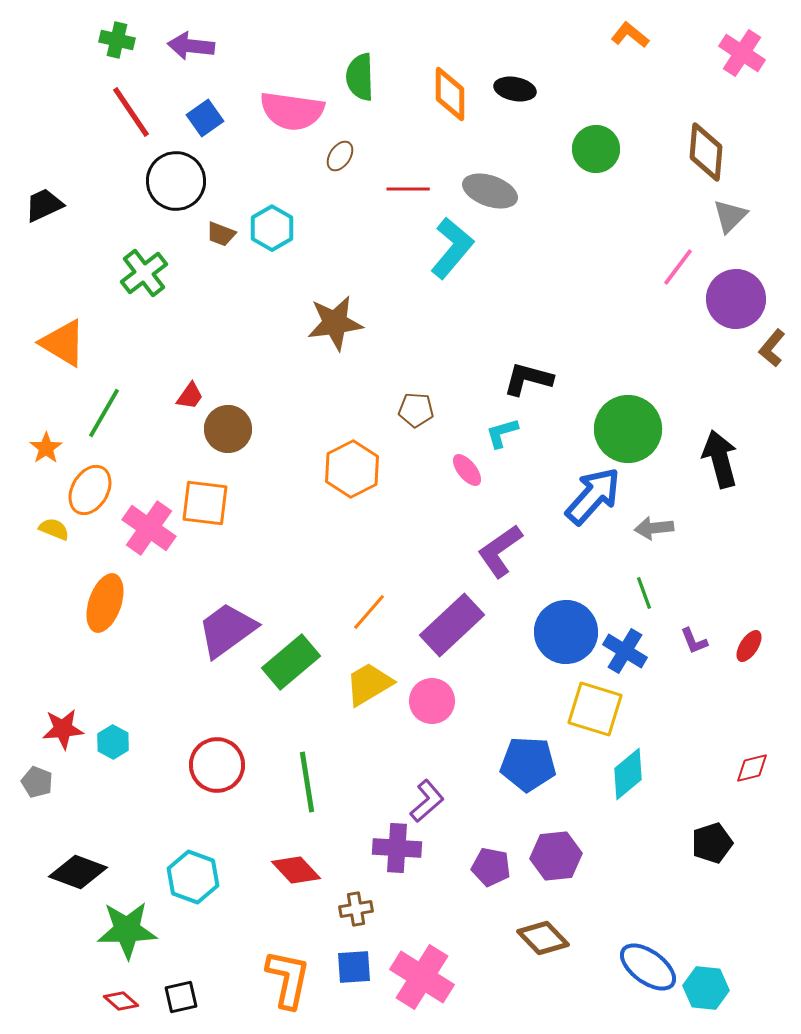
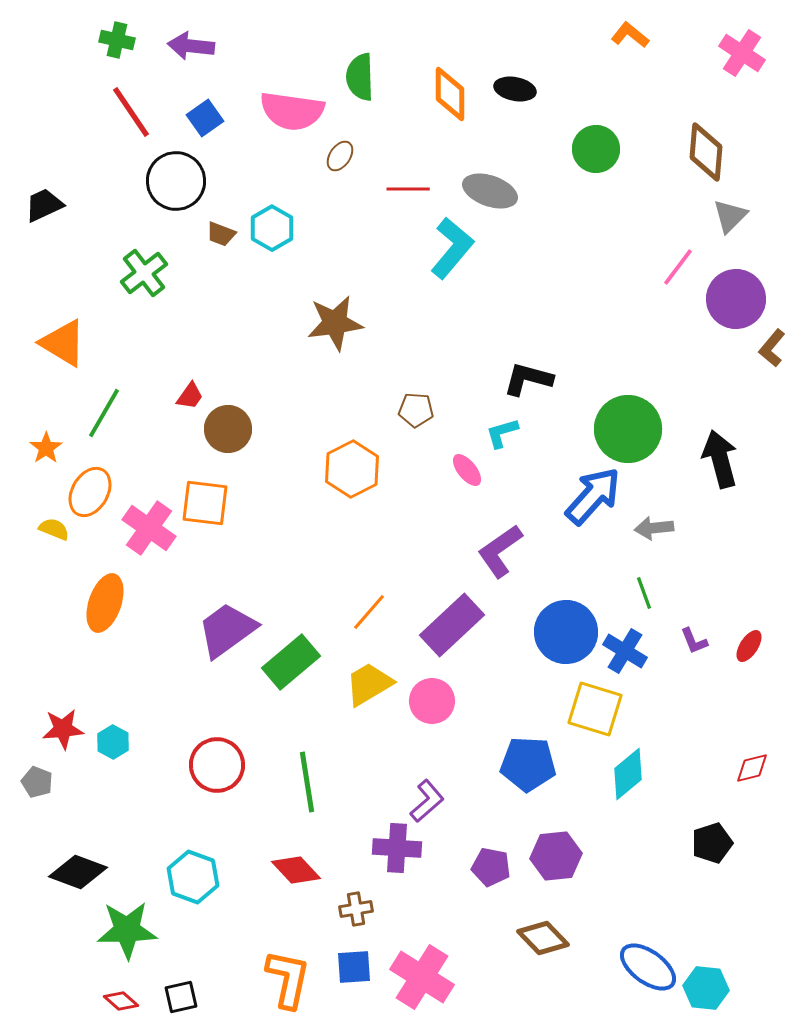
orange ellipse at (90, 490): moved 2 px down
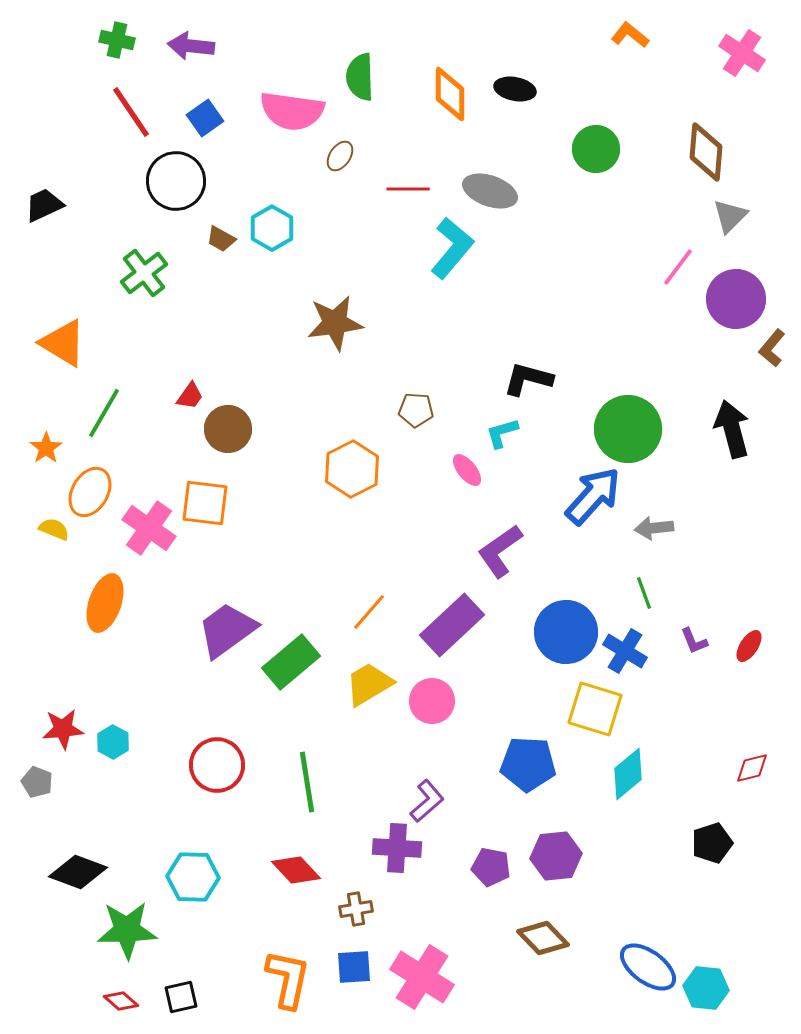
brown trapezoid at (221, 234): moved 5 px down; rotated 8 degrees clockwise
black arrow at (720, 459): moved 12 px right, 30 px up
cyan hexagon at (193, 877): rotated 18 degrees counterclockwise
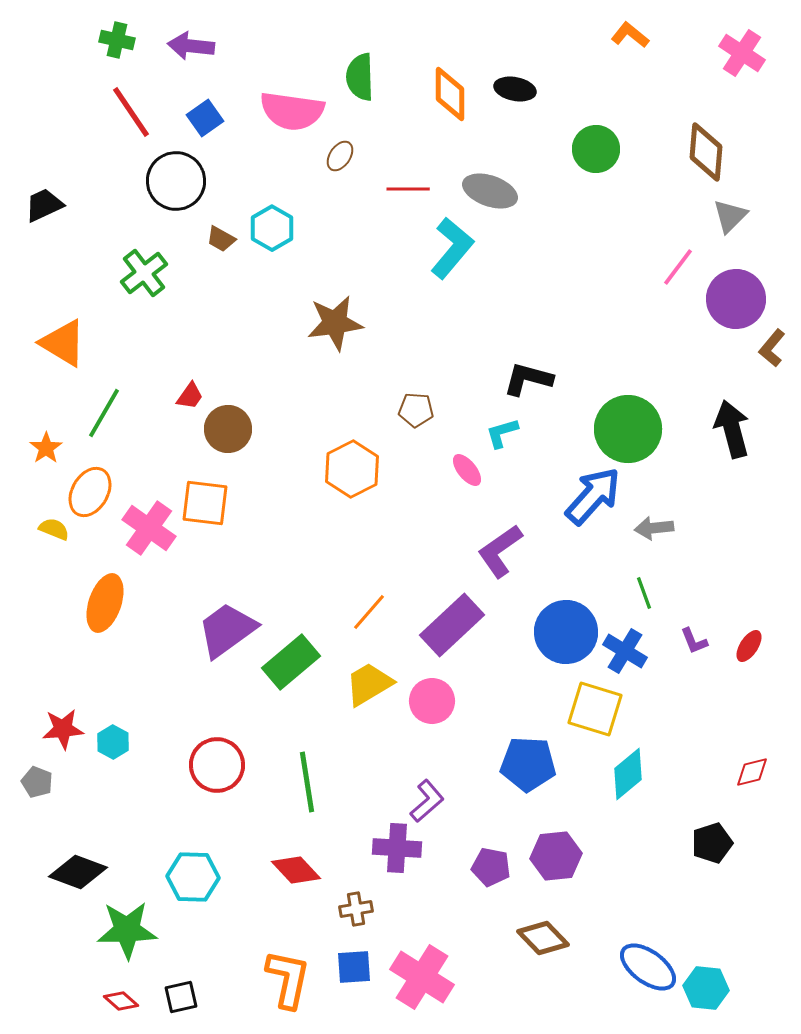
red diamond at (752, 768): moved 4 px down
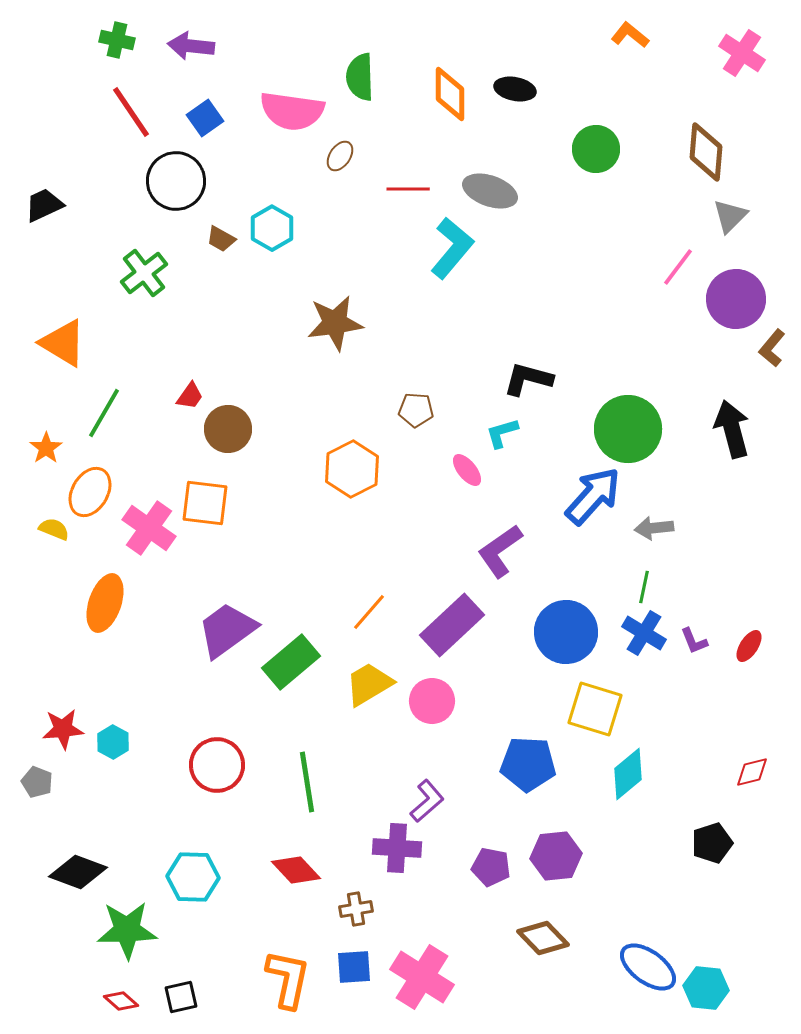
green line at (644, 593): moved 6 px up; rotated 32 degrees clockwise
blue cross at (625, 651): moved 19 px right, 18 px up
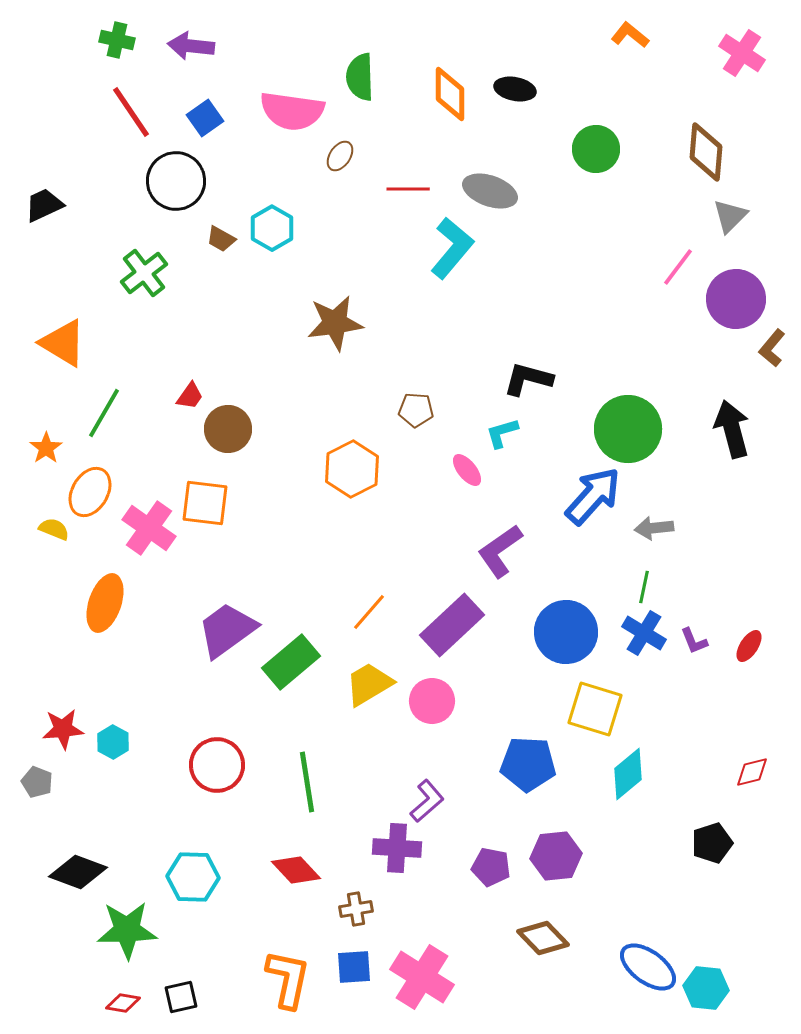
red diamond at (121, 1001): moved 2 px right, 2 px down; rotated 32 degrees counterclockwise
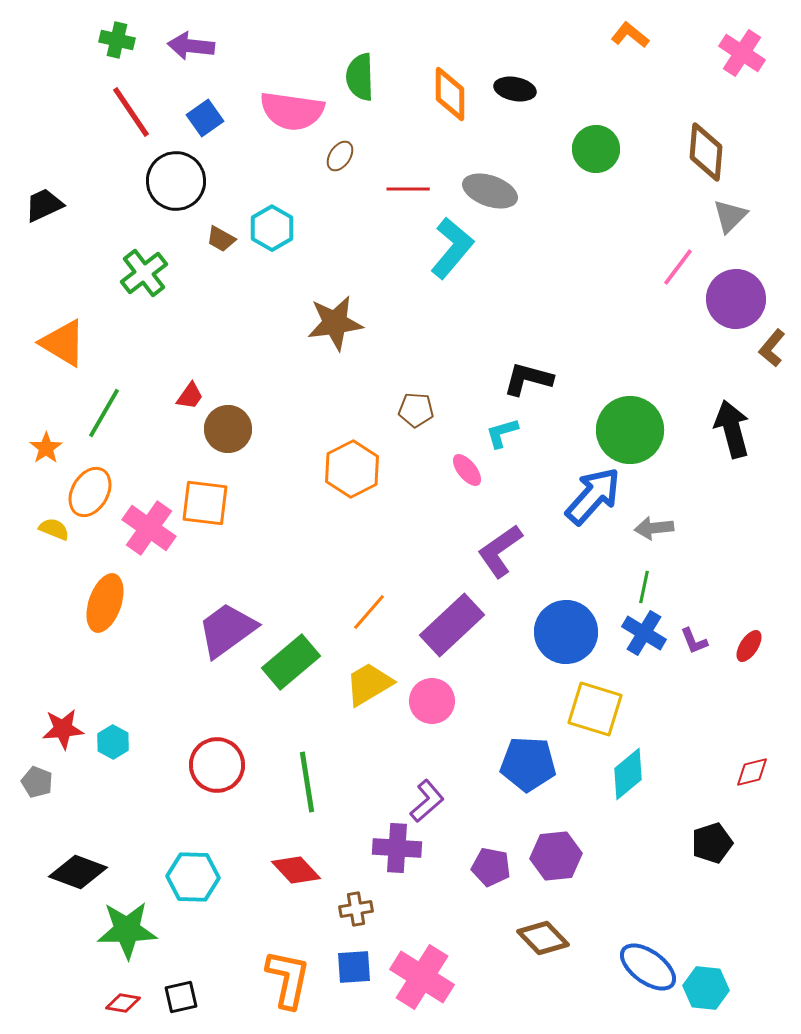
green circle at (628, 429): moved 2 px right, 1 px down
